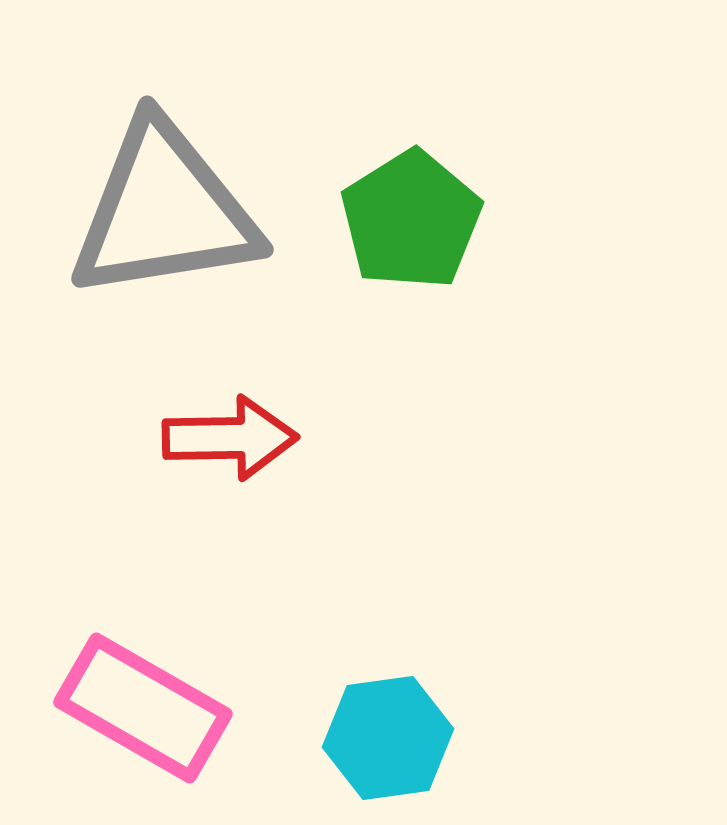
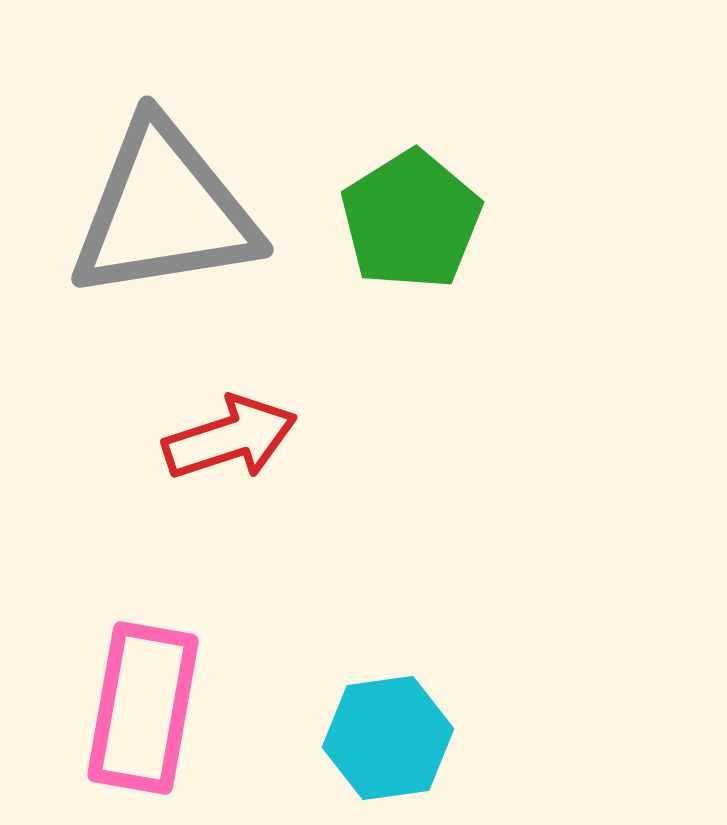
red arrow: rotated 17 degrees counterclockwise
pink rectangle: rotated 70 degrees clockwise
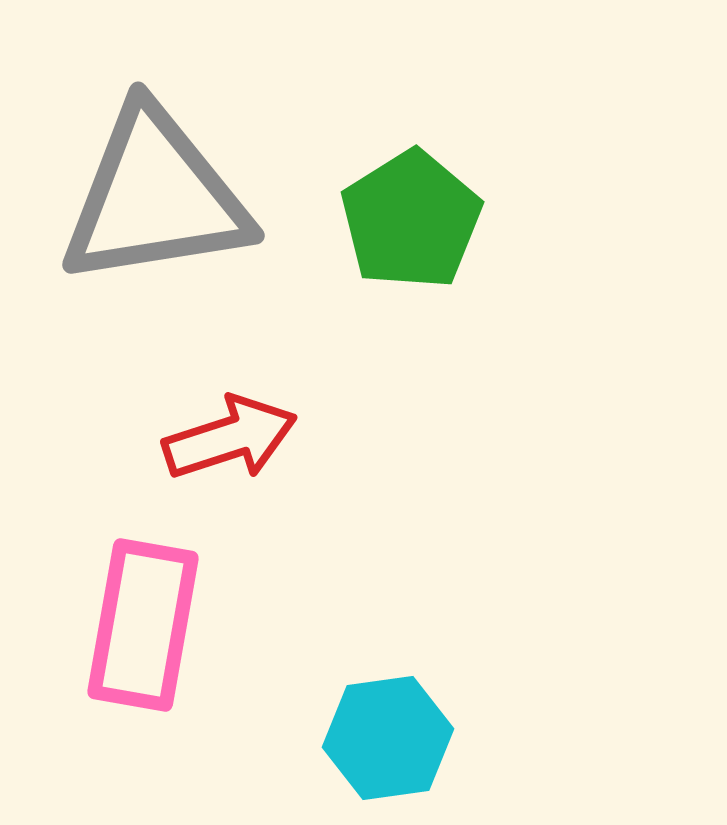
gray triangle: moved 9 px left, 14 px up
pink rectangle: moved 83 px up
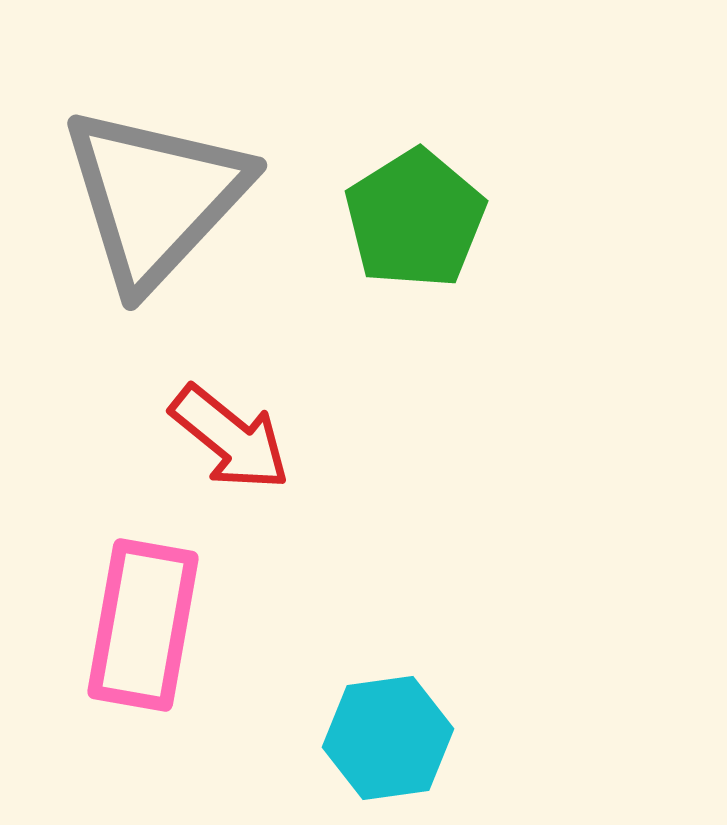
gray triangle: rotated 38 degrees counterclockwise
green pentagon: moved 4 px right, 1 px up
red arrow: rotated 57 degrees clockwise
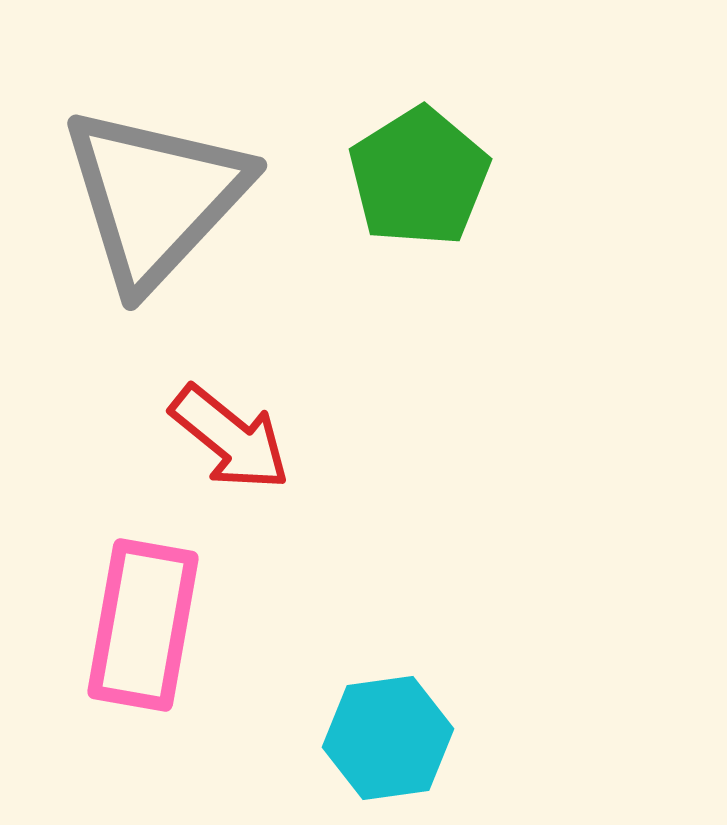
green pentagon: moved 4 px right, 42 px up
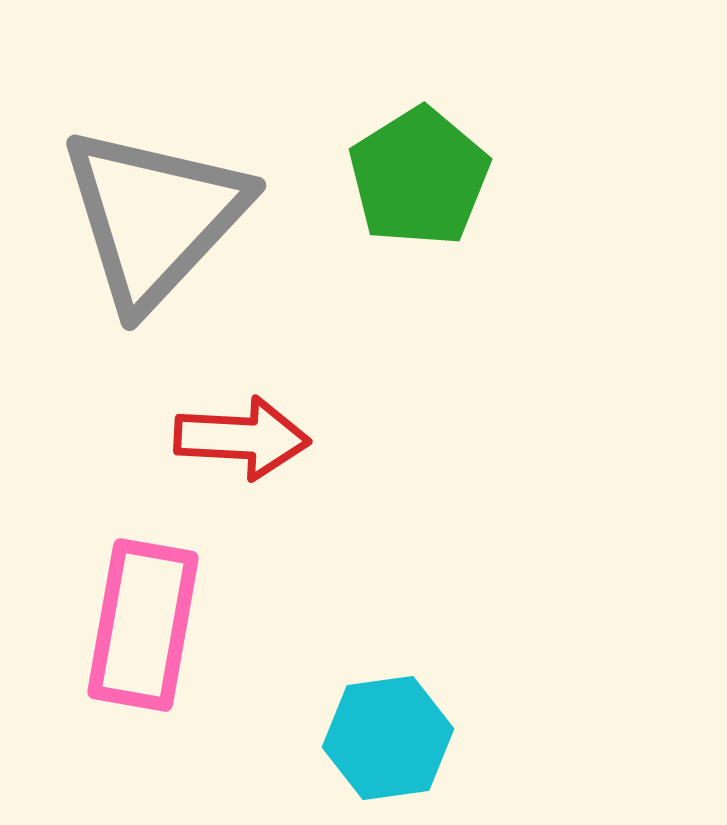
gray triangle: moved 1 px left, 20 px down
red arrow: moved 12 px right; rotated 36 degrees counterclockwise
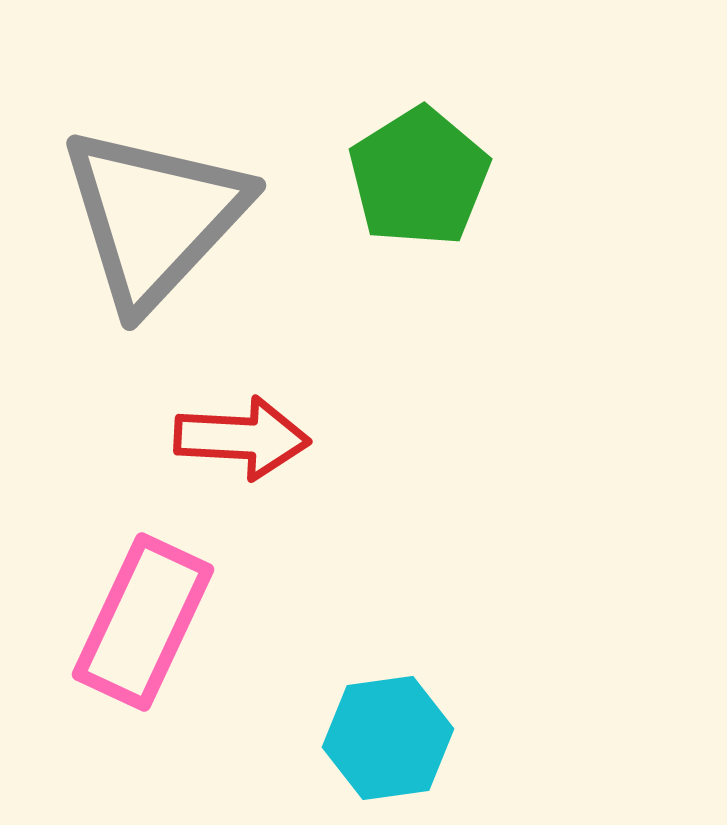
pink rectangle: moved 3 px up; rotated 15 degrees clockwise
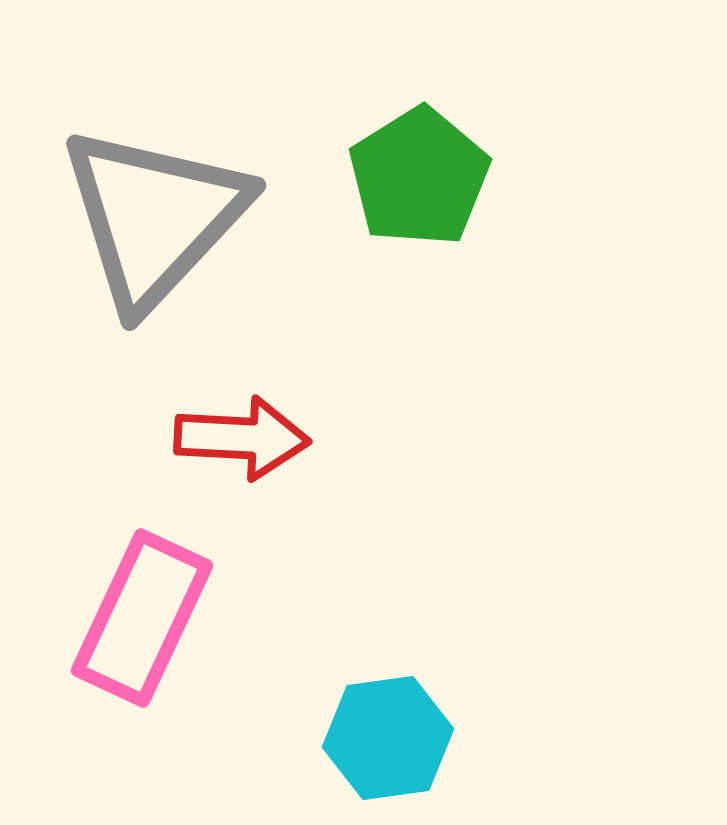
pink rectangle: moved 1 px left, 4 px up
